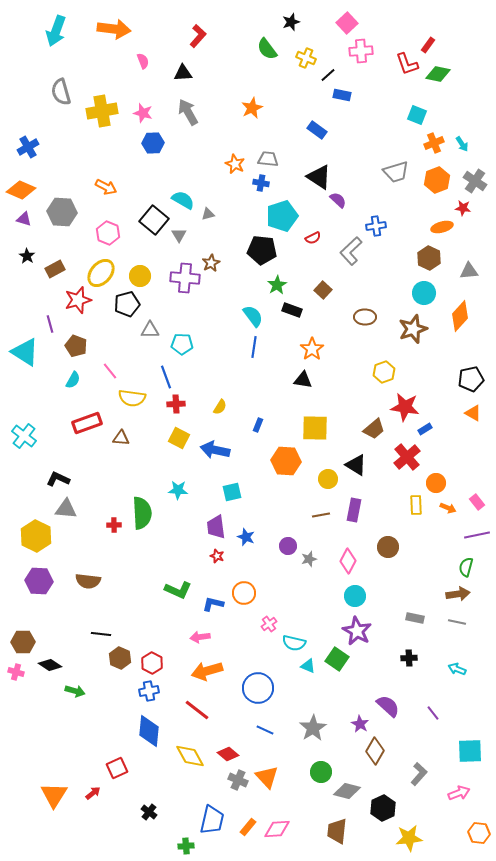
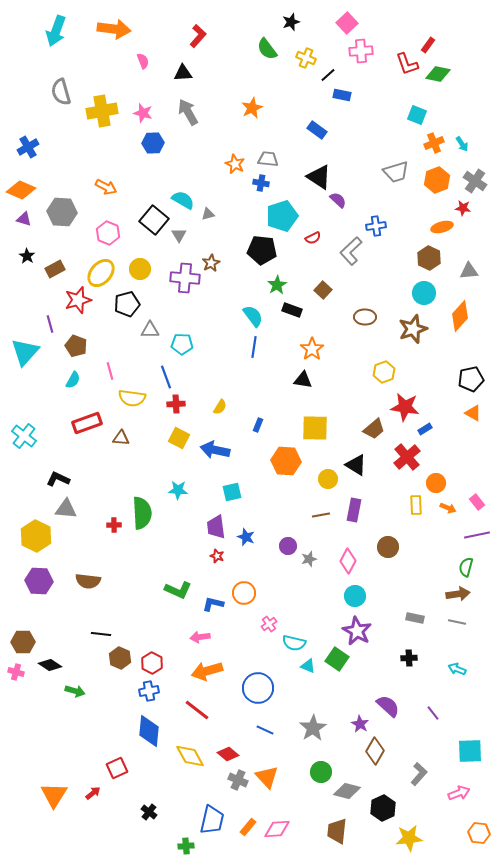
yellow circle at (140, 276): moved 7 px up
cyan triangle at (25, 352): rotated 40 degrees clockwise
pink line at (110, 371): rotated 24 degrees clockwise
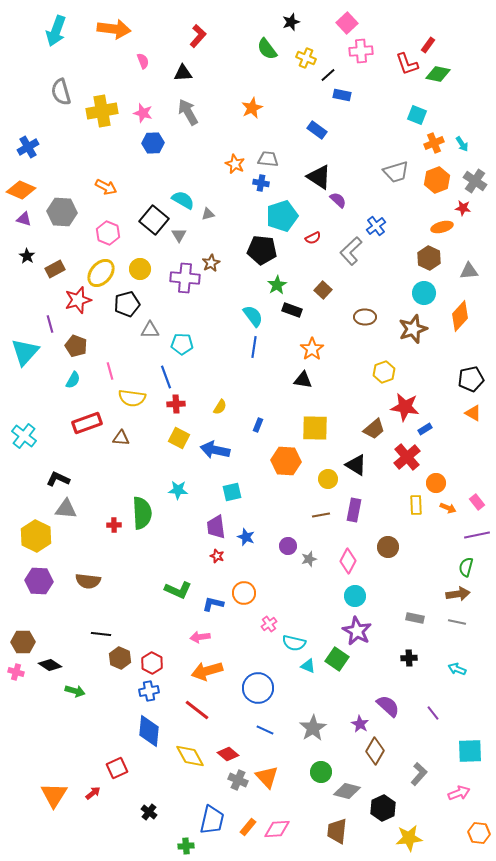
blue cross at (376, 226): rotated 30 degrees counterclockwise
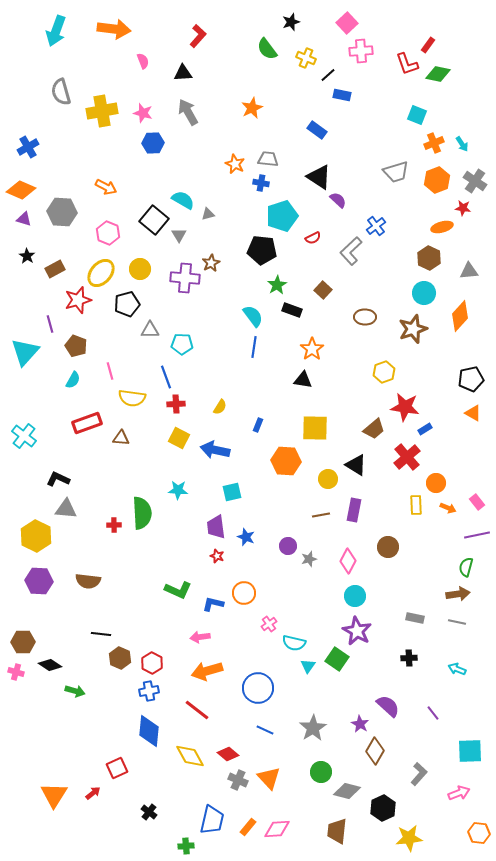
cyan triangle at (308, 666): rotated 42 degrees clockwise
orange triangle at (267, 777): moved 2 px right, 1 px down
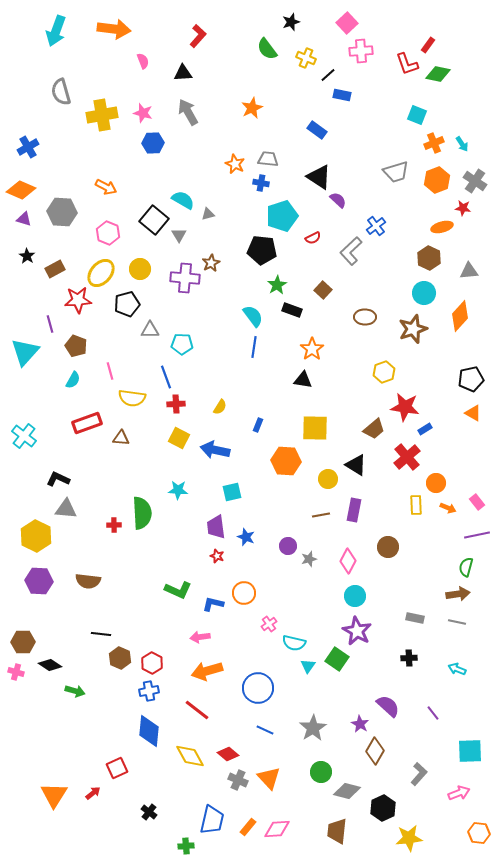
yellow cross at (102, 111): moved 4 px down
red star at (78, 300): rotated 12 degrees clockwise
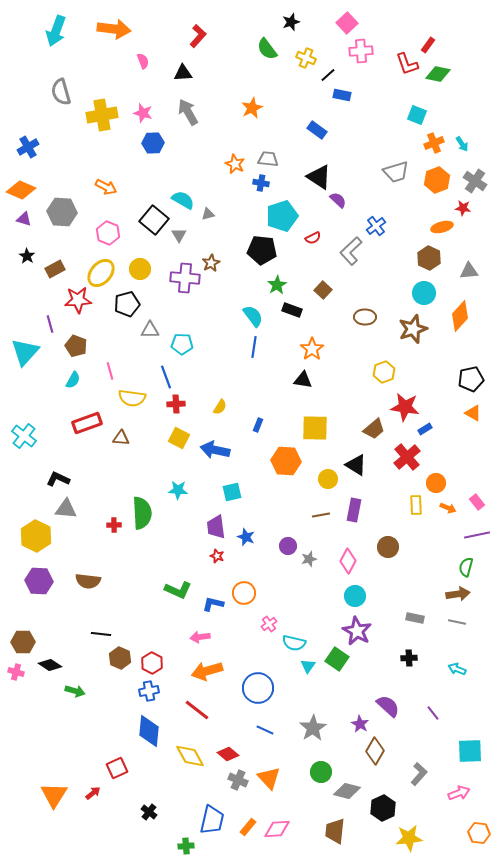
brown trapezoid at (337, 831): moved 2 px left
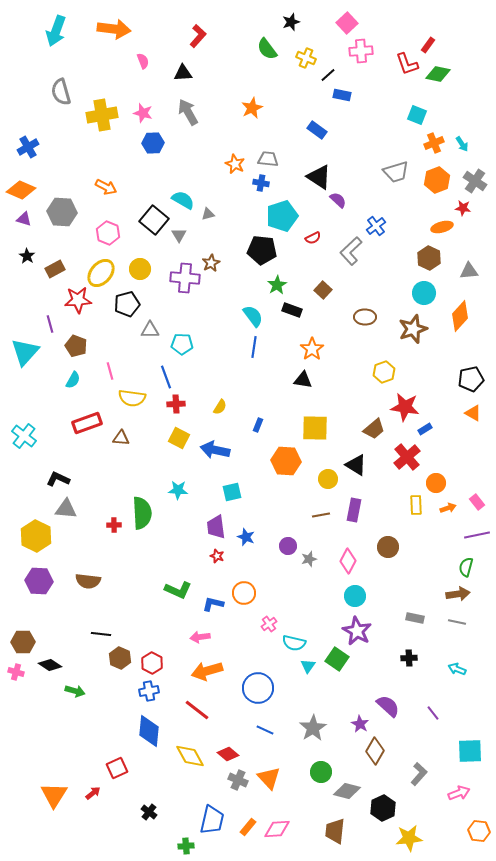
orange arrow at (448, 508): rotated 42 degrees counterclockwise
orange hexagon at (479, 833): moved 2 px up
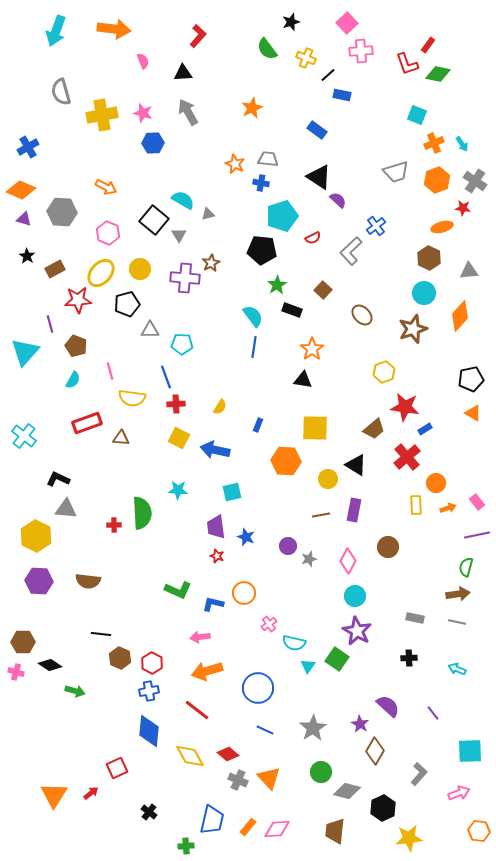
brown ellipse at (365, 317): moved 3 px left, 2 px up; rotated 45 degrees clockwise
red arrow at (93, 793): moved 2 px left
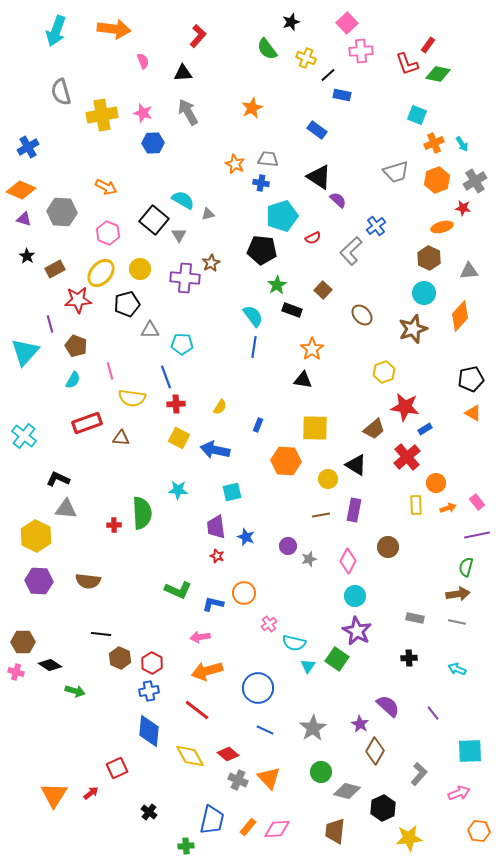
gray cross at (475, 181): rotated 25 degrees clockwise
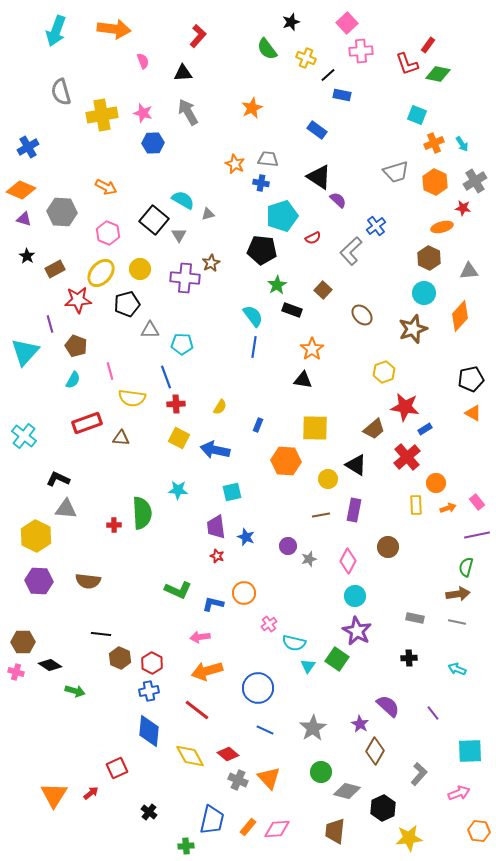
orange hexagon at (437, 180): moved 2 px left, 2 px down; rotated 15 degrees counterclockwise
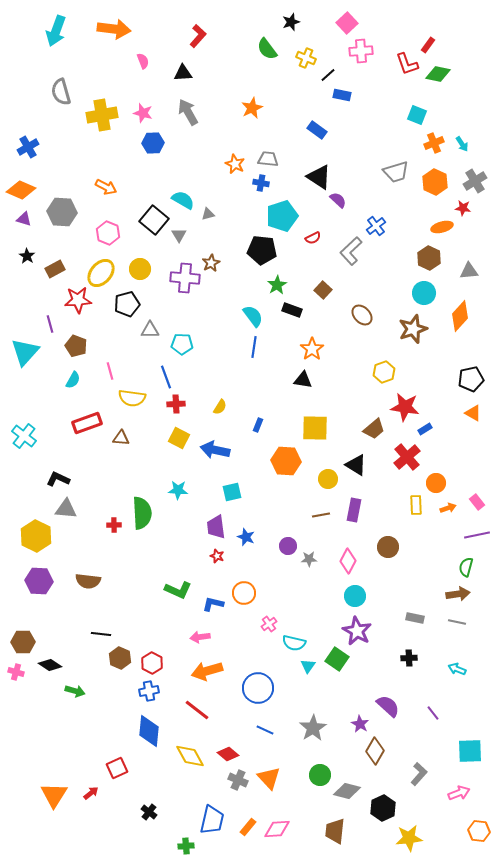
gray star at (309, 559): rotated 14 degrees clockwise
green circle at (321, 772): moved 1 px left, 3 px down
